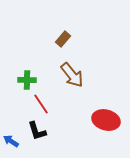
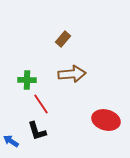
brown arrow: moved 1 px up; rotated 56 degrees counterclockwise
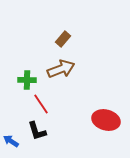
brown arrow: moved 11 px left, 5 px up; rotated 16 degrees counterclockwise
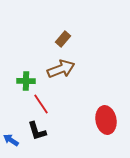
green cross: moved 1 px left, 1 px down
red ellipse: rotated 64 degrees clockwise
blue arrow: moved 1 px up
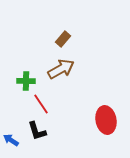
brown arrow: rotated 8 degrees counterclockwise
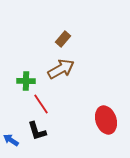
red ellipse: rotated 8 degrees counterclockwise
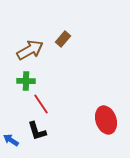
brown arrow: moved 31 px left, 19 px up
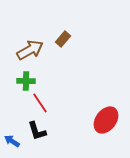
red line: moved 1 px left, 1 px up
red ellipse: rotated 56 degrees clockwise
blue arrow: moved 1 px right, 1 px down
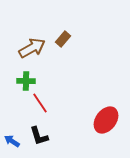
brown arrow: moved 2 px right, 2 px up
black L-shape: moved 2 px right, 5 px down
